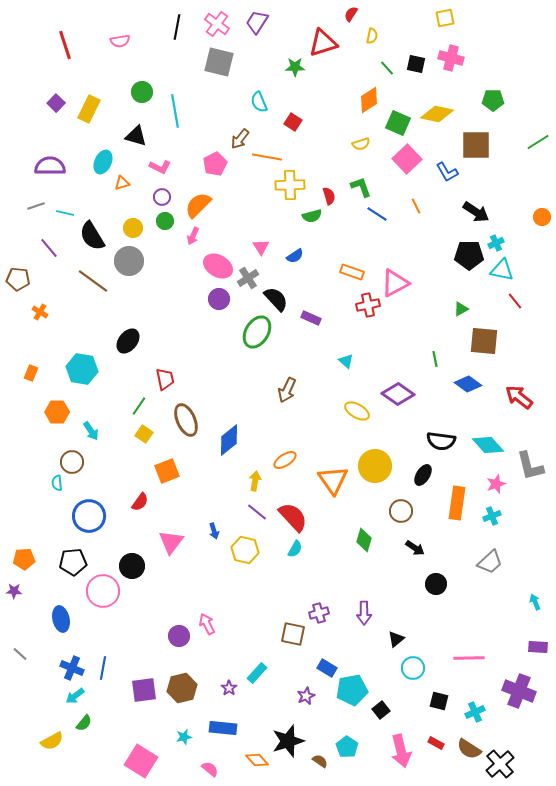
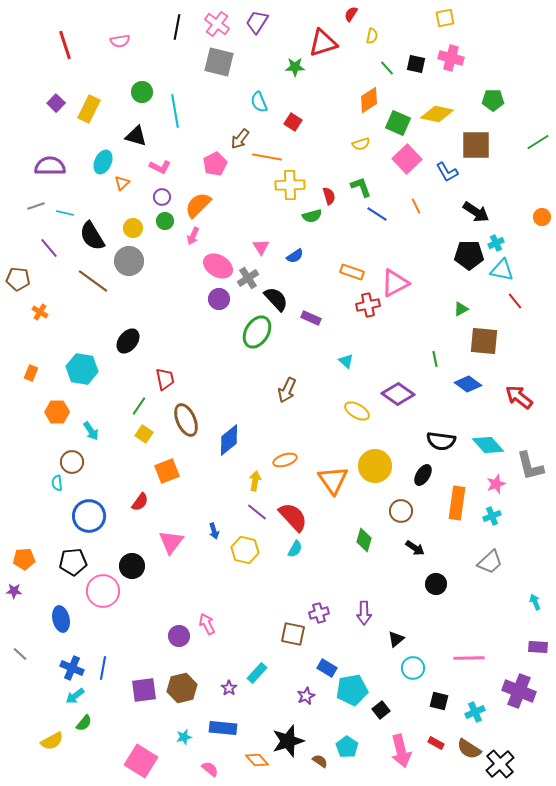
orange triangle at (122, 183): rotated 28 degrees counterclockwise
orange ellipse at (285, 460): rotated 15 degrees clockwise
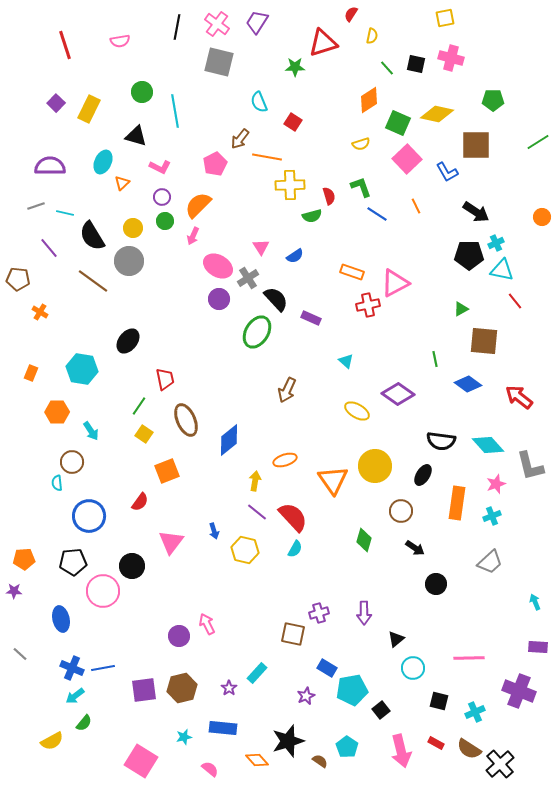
blue line at (103, 668): rotated 70 degrees clockwise
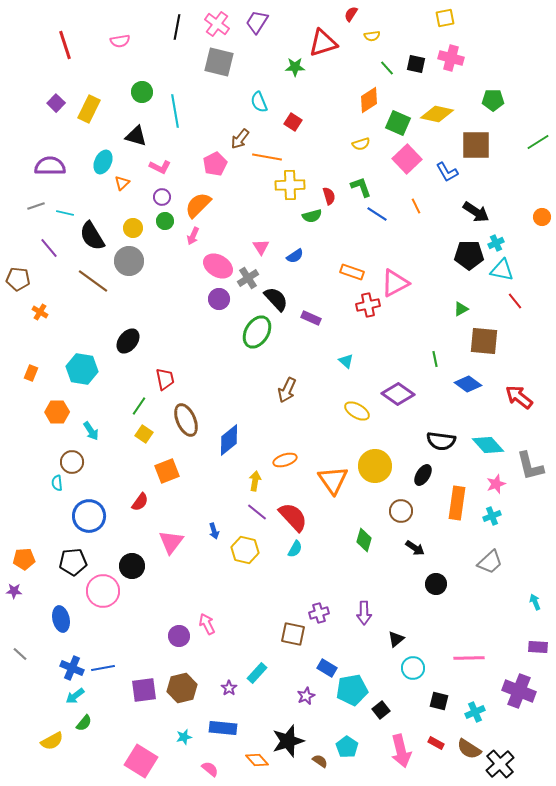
yellow semicircle at (372, 36): rotated 70 degrees clockwise
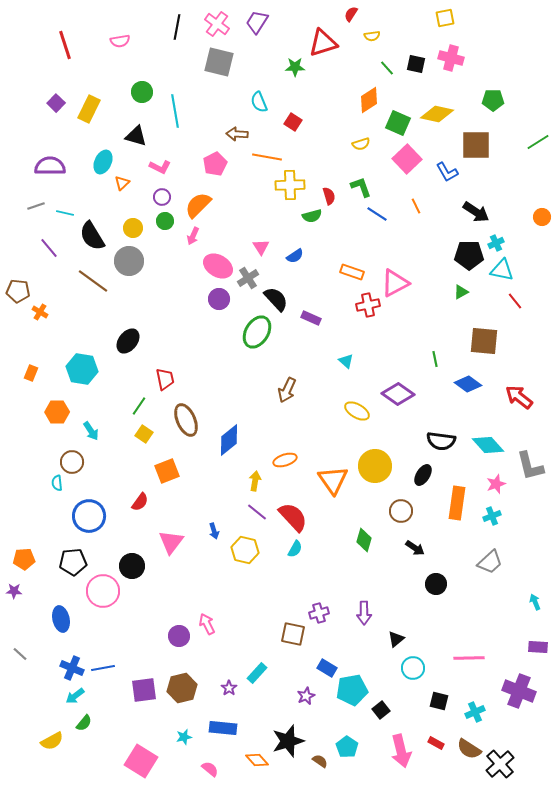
brown arrow at (240, 139): moved 3 px left, 5 px up; rotated 55 degrees clockwise
brown pentagon at (18, 279): moved 12 px down
green triangle at (461, 309): moved 17 px up
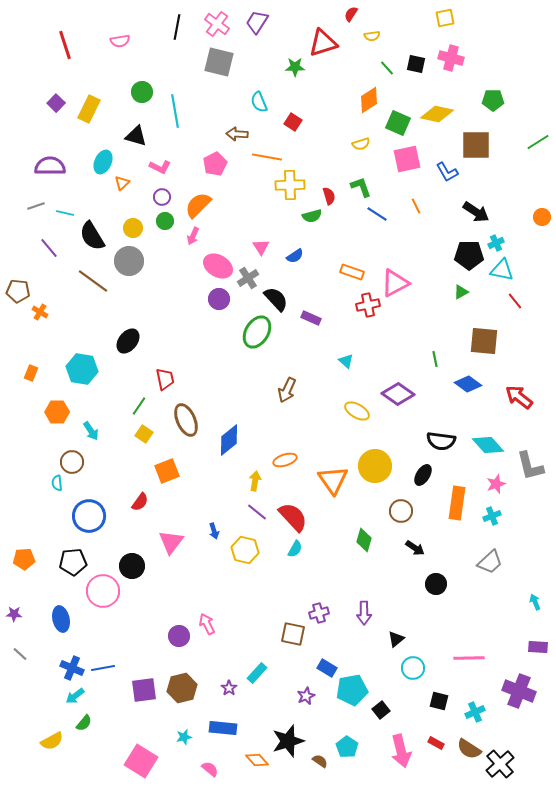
pink square at (407, 159): rotated 32 degrees clockwise
purple star at (14, 591): moved 23 px down
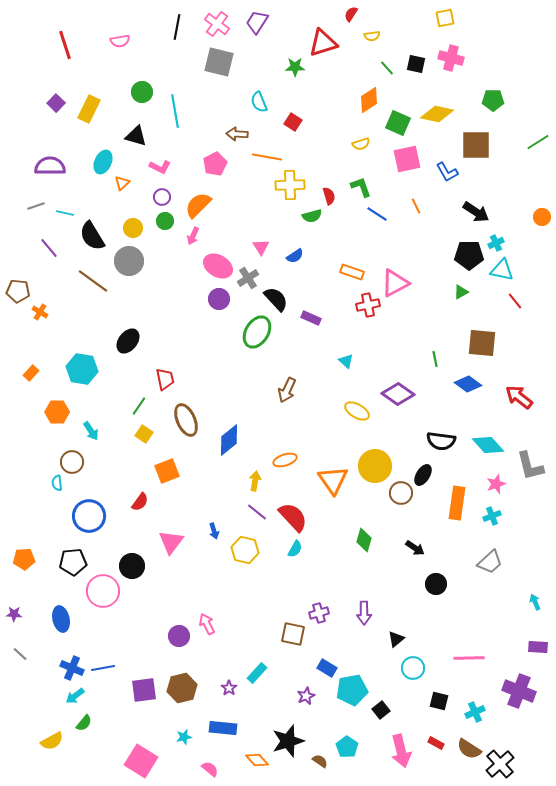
brown square at (484, 341): moved 2 px left, 2 px down
orange rectangle at (31, 373): rotated 21 degrees clockwise
brown circle at (401, 511): moved 18 px up
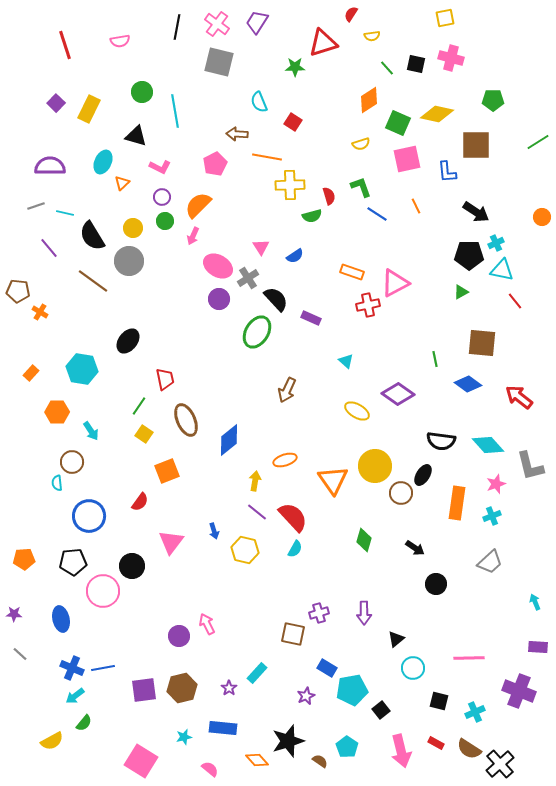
blue L-shape at (447, 172): rotated 25 degrees clockwise
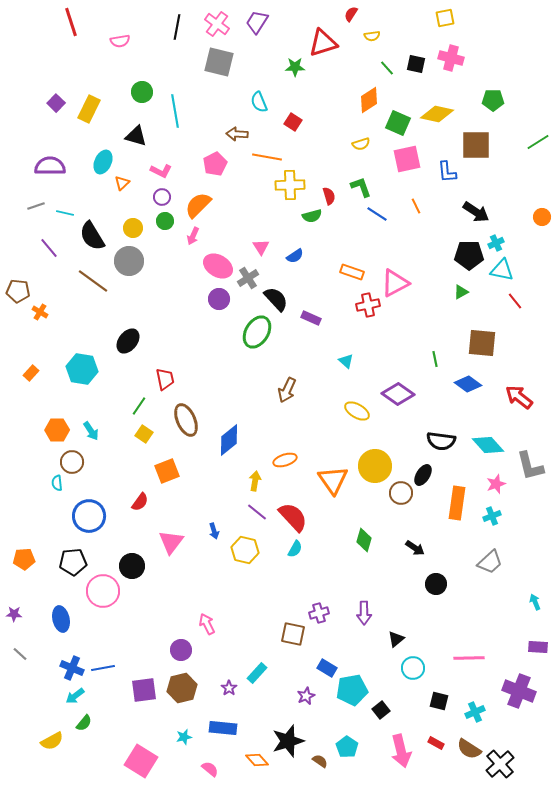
red line at (65, 45): moved 6 px right, 23 px up
pink L-shape at (160, 167): moved 1 px right, 4 px down
orange hexagon at (57, 412): moved 18 px down
purple circle at (179, 636): moved 2 px right, 14 px down
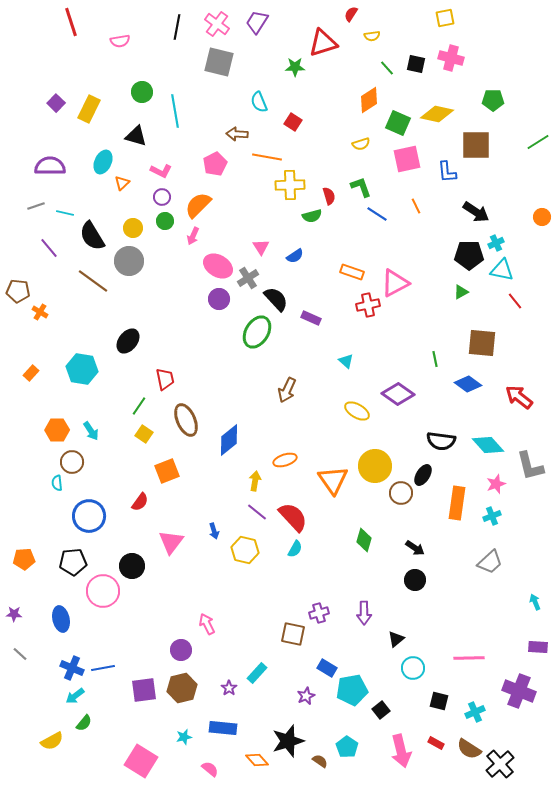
black circle at (436, 584): moved 21 px left, 4 px up
